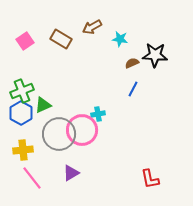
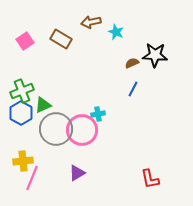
brown arrow: moved 1 px left, 5 px up; rotated 18 degrees clockwise
cyan star: moved 4 px left, 7 px up; rotated 14 degrees clockwise
gray circle: moved 3 px left, 5 px up
yellow cross: moved 11 px down
purple triangle: moved 6 px right
pink line: rotated 60 degrees clockwise
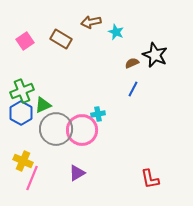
black star: rotated 20 degrees clockwise
yellow cross: rotated 30 degrees clockwise
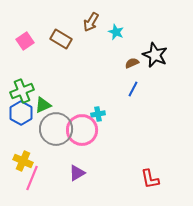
brown arrow: rotated 48 degrees counterclockwise
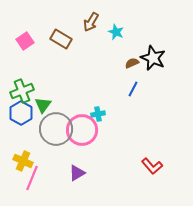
black star: moved 2 px left, 3 px down
green triangle: rotated 30 degrees counterclockwise
red L-shape: moved 2 px right, 13 px up; rotated 30 degrees counterclockwise
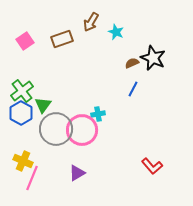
brown rectangle: moved 1 px right; rotated 50 degrees counterclockwise
green cross: rotated 15 degrees counterclockwise
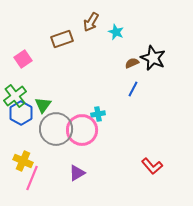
pink square: moved 2 px left, 18 px down
green cross: moved 7 px left, 5 px down
